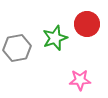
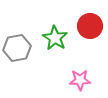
red circle: moved 3 px right, 2 px down
green star: rotated 20 degrees counterclockwise
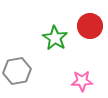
gray hexagon: moved 23 px down
pink star: moved 2 px right, 1 px down
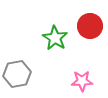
gray hexagon: moved 3 px down
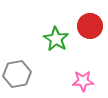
green star: moved 1 px right, 1 px down
pink star: moved 1 px right
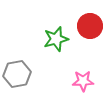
green star: rotated 25 degrees clockwise
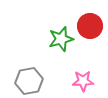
green star: moved 5 px right
gray hexagon: moved 12 px right, 7 px down
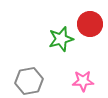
red circle: moved 2 px up
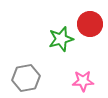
gray hexagon: moved 3 px left, 3 px up
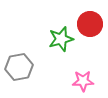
gray hexagon: moved 7 px left, 11 px up
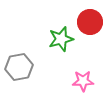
red circle: moved 2 px up
